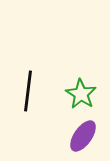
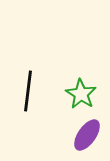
purple ellipse: moved 4 px right, 1 px up
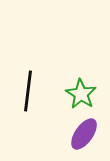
purple ellipse: moved 3 px left, 1 px up
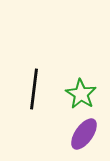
black line: moved 6 px right, 2 px up
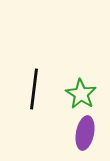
purple ellipse: moved 1 px right, 1 px up; rotated 24 degrees counterclockwise
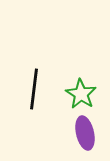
purple ellipse: rotated 24 degrees counterclockwise
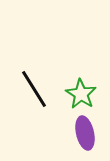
black line: rotated 39 degrees counterclockwise
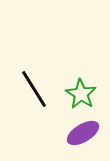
purple ellipse: moved 2 px left; rotated 72 degrees clockwise
